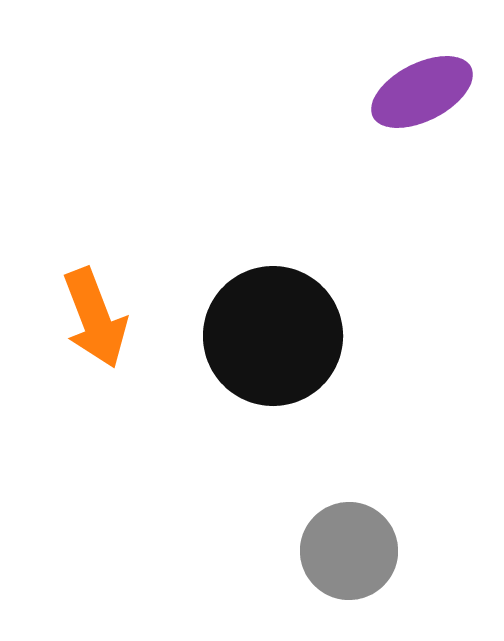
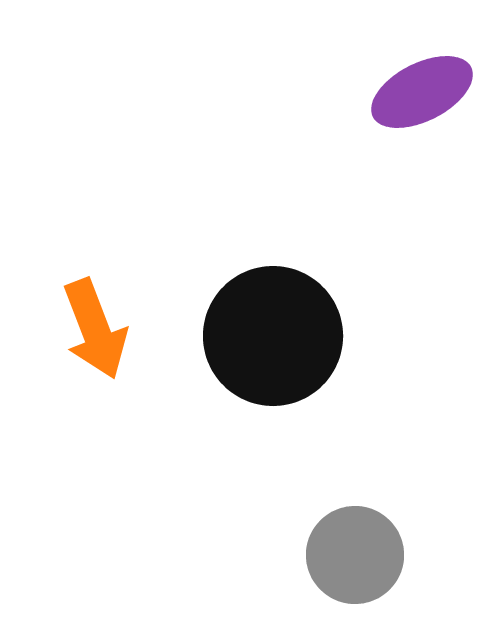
orange arrow: moved 11 px down
gray circle: moved 6 px right, 4 px down
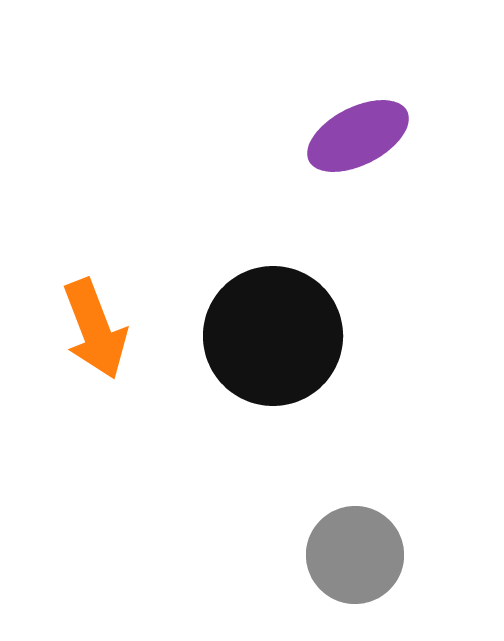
purple ellipse: moved 64 px left, 44 px down
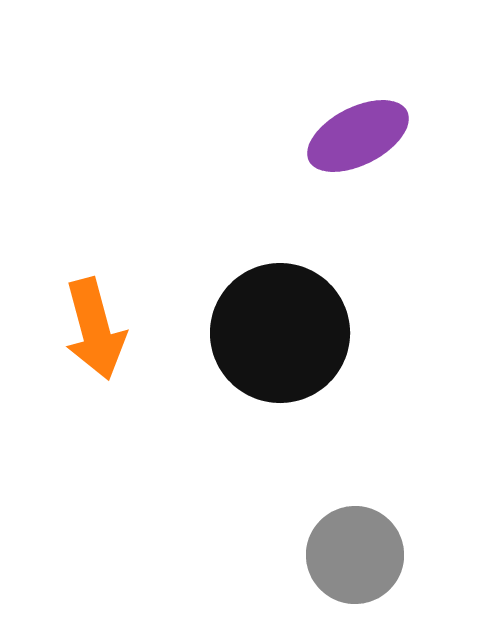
orange arrow: rotated 6 degrees clockwise
black circle: moved 7 px right, 3 px up
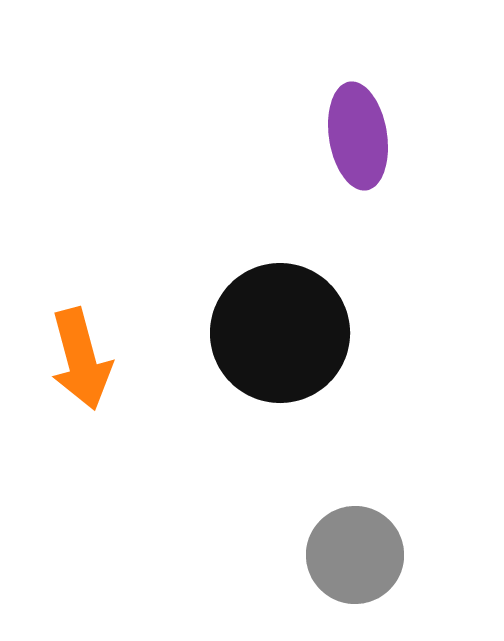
purple ellipse: rotated 72 degrees counterclockwise
orange arrow: moved 14 px left, 30 px down
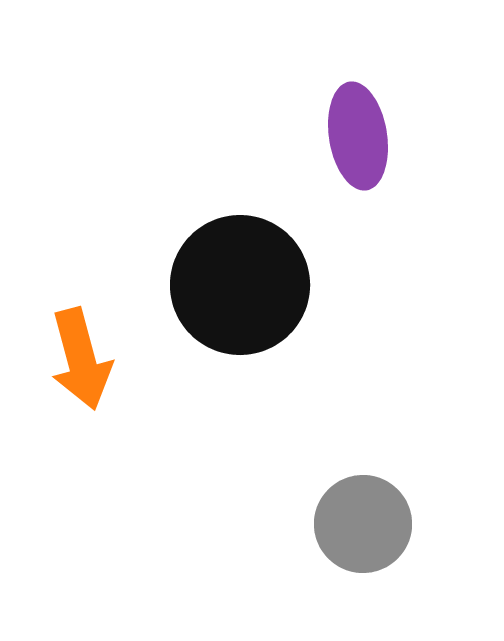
black circle: moved 40 px left, 48 px up
gray circle: moved 8 px right, 31 px up
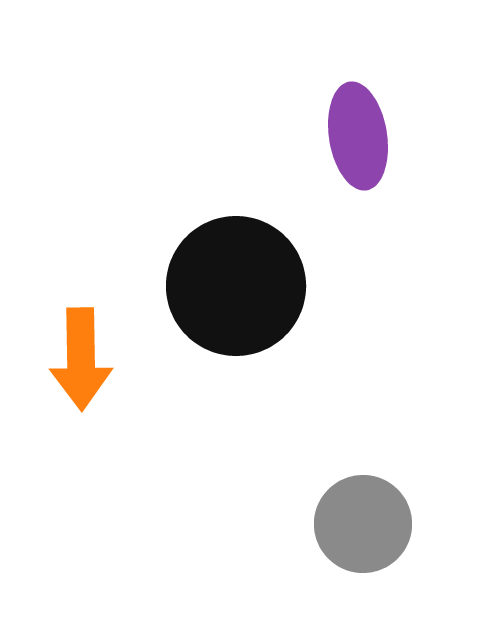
black circle: moved 4 px left, 1 px down
orange arrow: rotated 14 degrees clockwise
